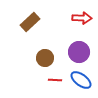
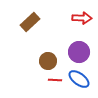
brown circle: moved 3 px right, 3 px down
blue ellipse: moved 2 px left, 1 px up
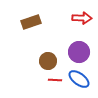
brown rectangle: moved 1 px right; rotated 24 degrees clockwise
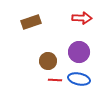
blue ellipse: rotated 25 degrees counterclockwise
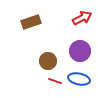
red arrow: rotated 30 degrees counterclockwise
purple circle: moved 1 px right, 1 px up
red line: moved 1 px down; rotated 16 degrees clockwise
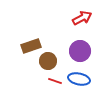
brown rectangle: moved 24 px down
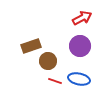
purple circle: moved 5 px up
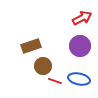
brown circle: moved 5 px left, 5 px down
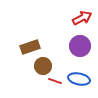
brown rectangle: moved 1 px left, 1 px down
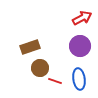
brown circle: moved 3 px left, 2 px down
blue ellipse: rotated 70 degrees clockwise
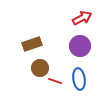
brown rectangle: moved 2 px right, 3 px up
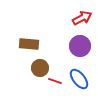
brown rectangle: moved 3 px left; rotated 24 degrees clockwise
blue ellipse: rotated 30 degrees counterclockwise
